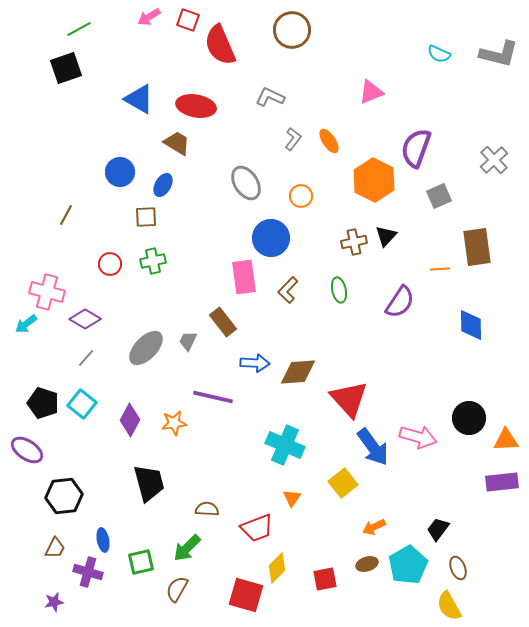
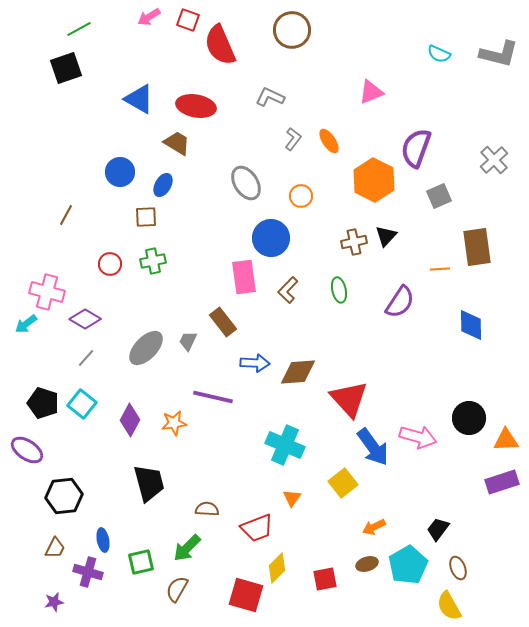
purple rectangle at (502, 482): rotated 12 degrees counterclockwise
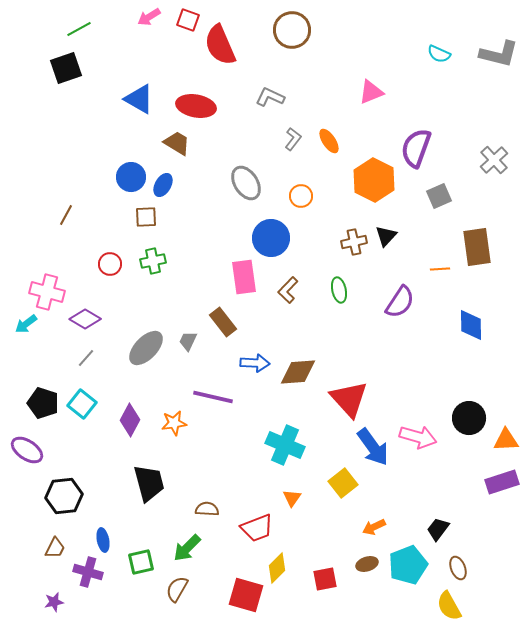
blue circle at (120, 172): moved 11 px right, 5 px down
cyan pentagon at (408, 565): rotated 9 degrees clockwise
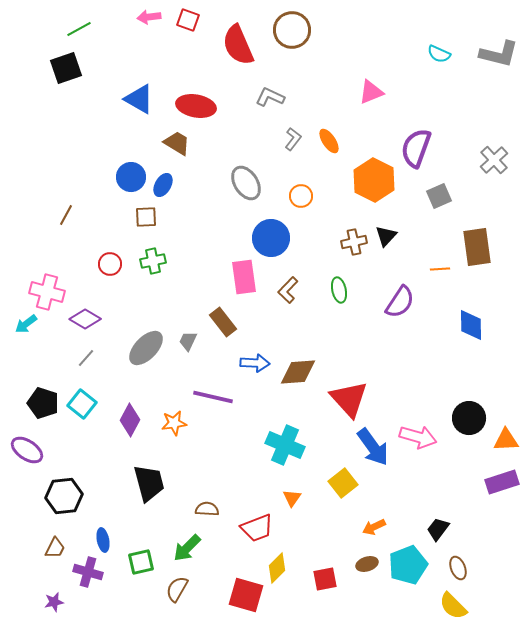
pink arrow at (149, 17): rotated 25 degrees clockwise
red semicircle at (220, 45): moved 18 px right
yellow semicircle at (449, 606): moved 4 px right; rotated 16 degrees counterclockwise
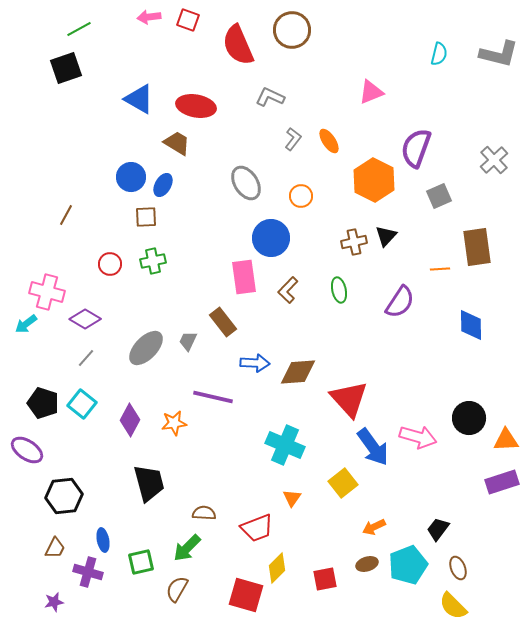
cyan semicircle at (439, 54): rotated 100 degrees counterclockwise
brown semicircle at (207, 509): moved 3 px left, 4 px down
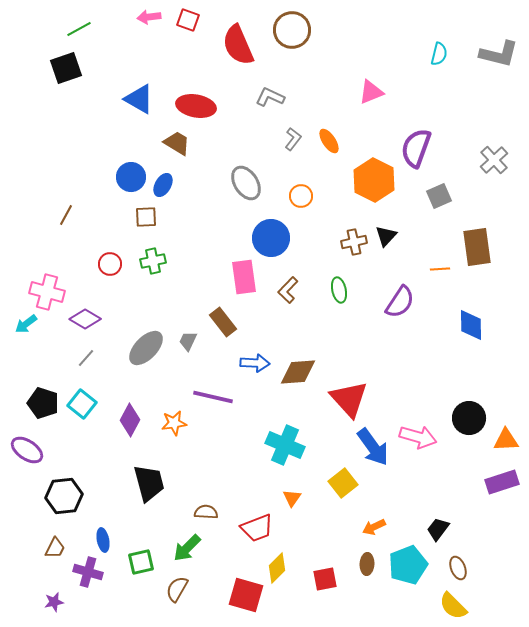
brown semicircle at (204, 513): moved 2 px right, 1 px up
brown ellipse at (367, 564): rotated 70 degrees counterclockwise
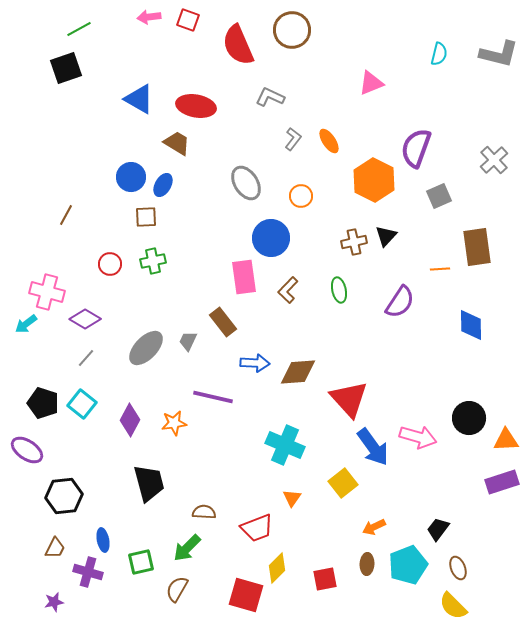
pink triangle at (371, 92): moved 9 px up
brown semicircle at (206, 512): moved 2 px left
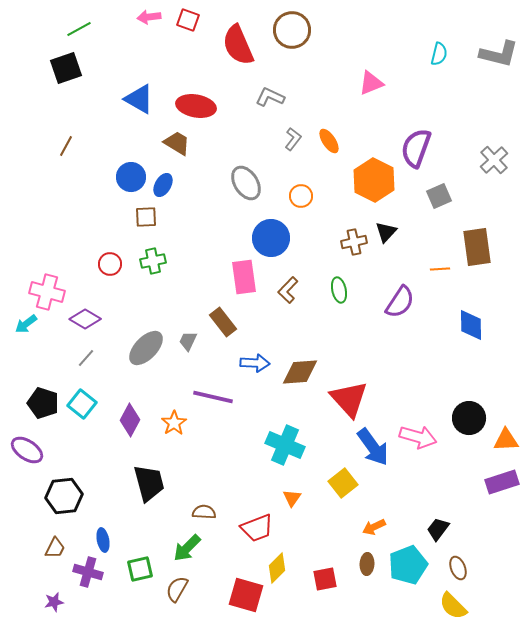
brown line at (66, 215): moved 69 px up
black triangle at (386, 236): moved 4 px up
brown diamond at (298, 372): moved 2 px right
orange star at (174, 423): rotated 25 degrees counterclockwise
green square at (141, 562): moved 1 px left, 7 px down
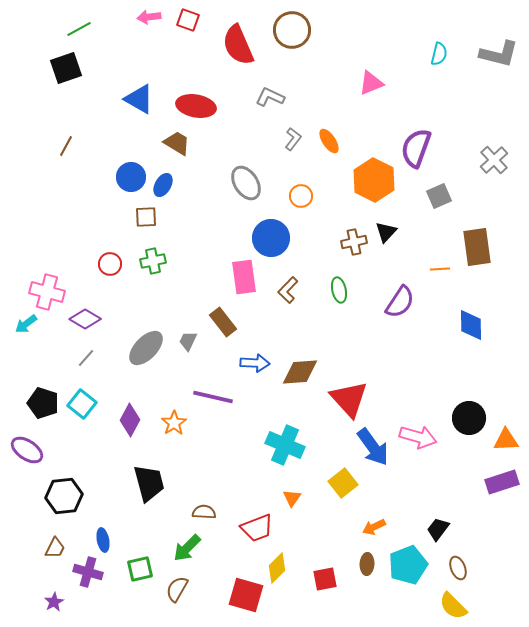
purple star at (54, 602): rotated 18 degrees counterclockwise
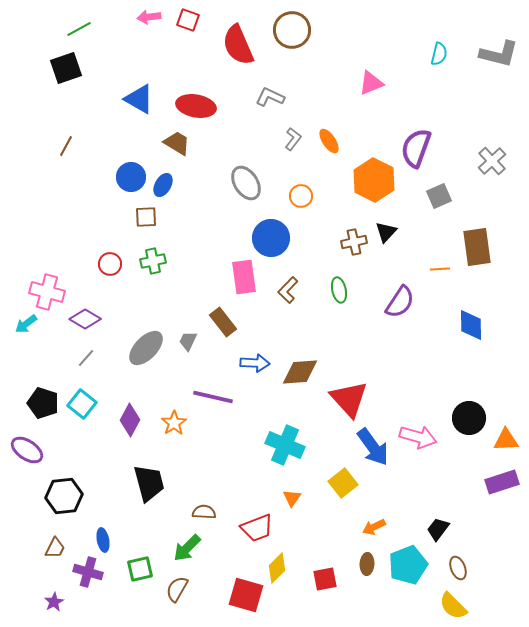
gray cross at (494, 160): moved 2 px left, 1 px down
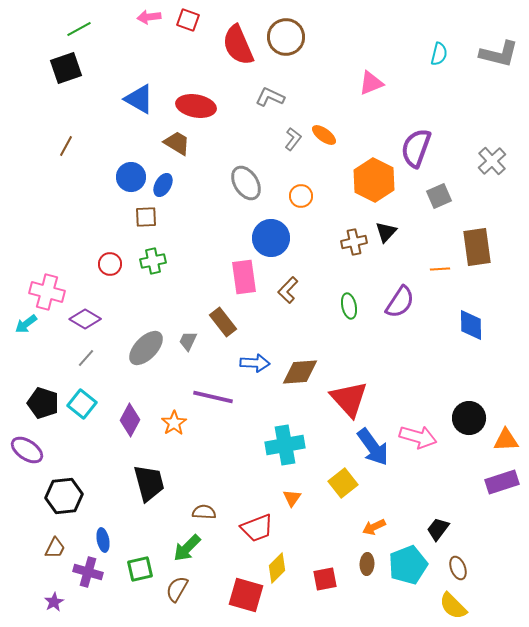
brown circle at (292, 30): moved 6 px left, 7 px down
orange ellipse at (329, 141): moved 5 px left, 6 px up; rotated 20 degrees counterclockwise
green ellipse at (339, 290): moved 10 px right, 16 px down
cyan cross at (285, 445): rotated 33 degrees counterclockwise
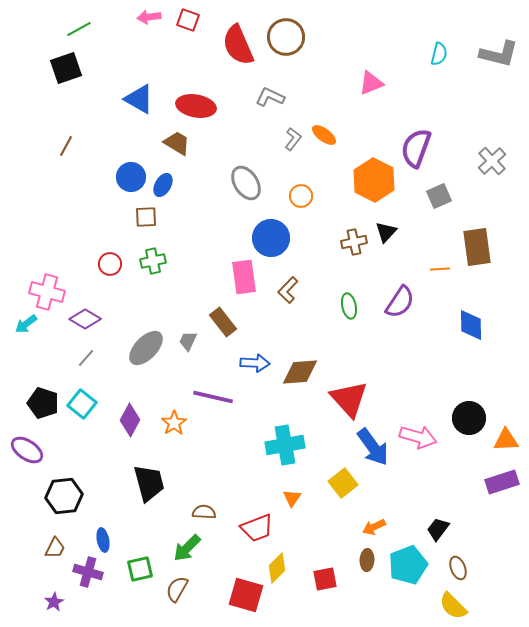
brown ellipse at (367, 564): moved 4 px up
